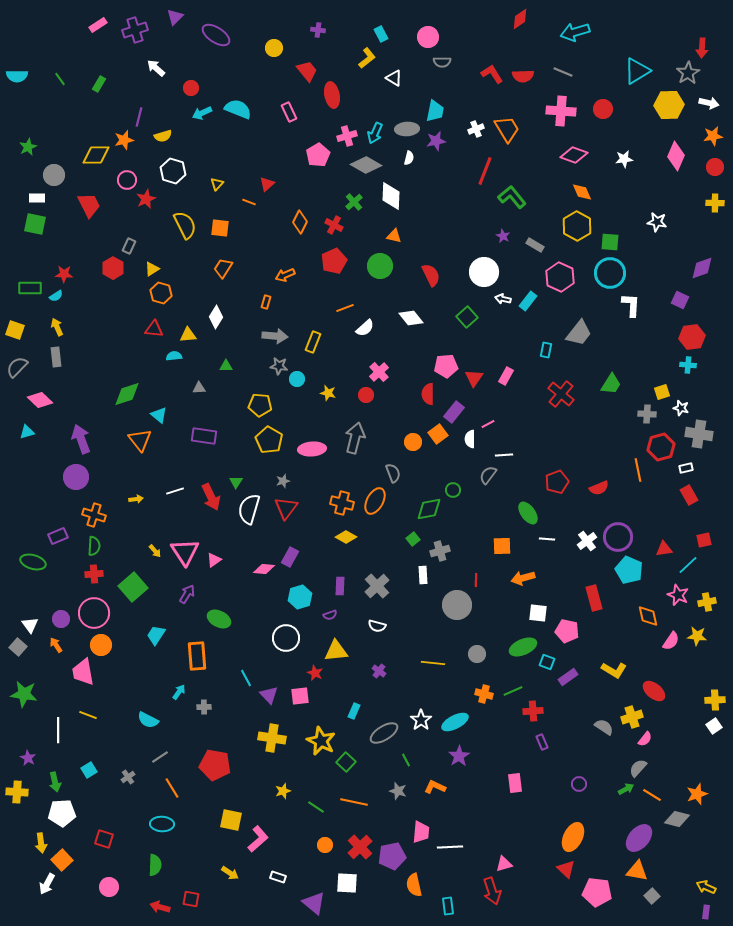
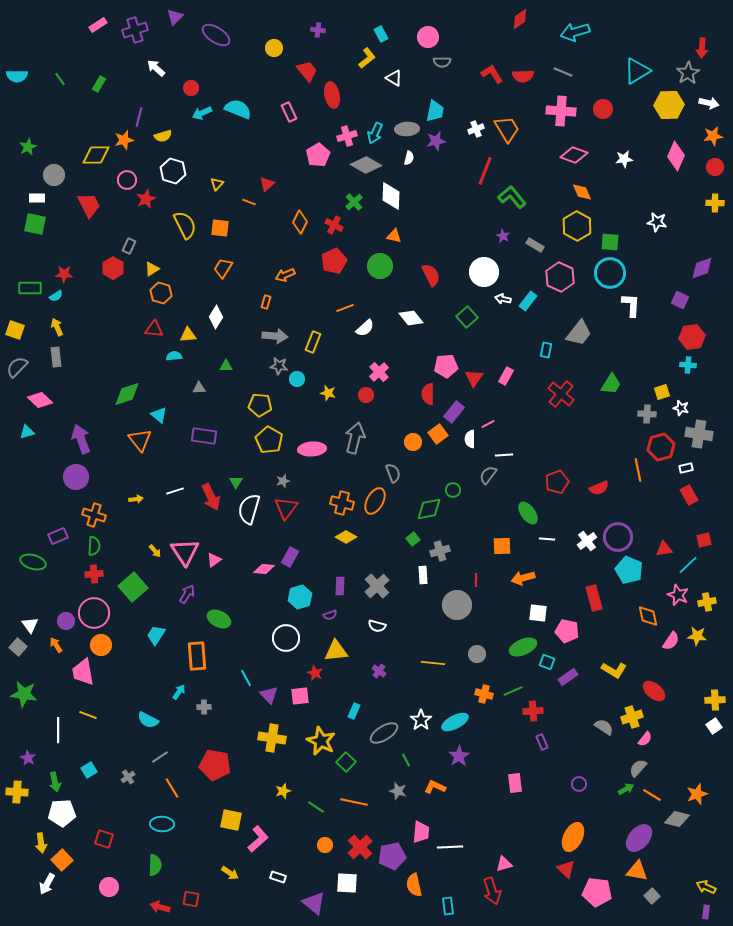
purple circle at (61, 619): moved 5 px right, 2 px down
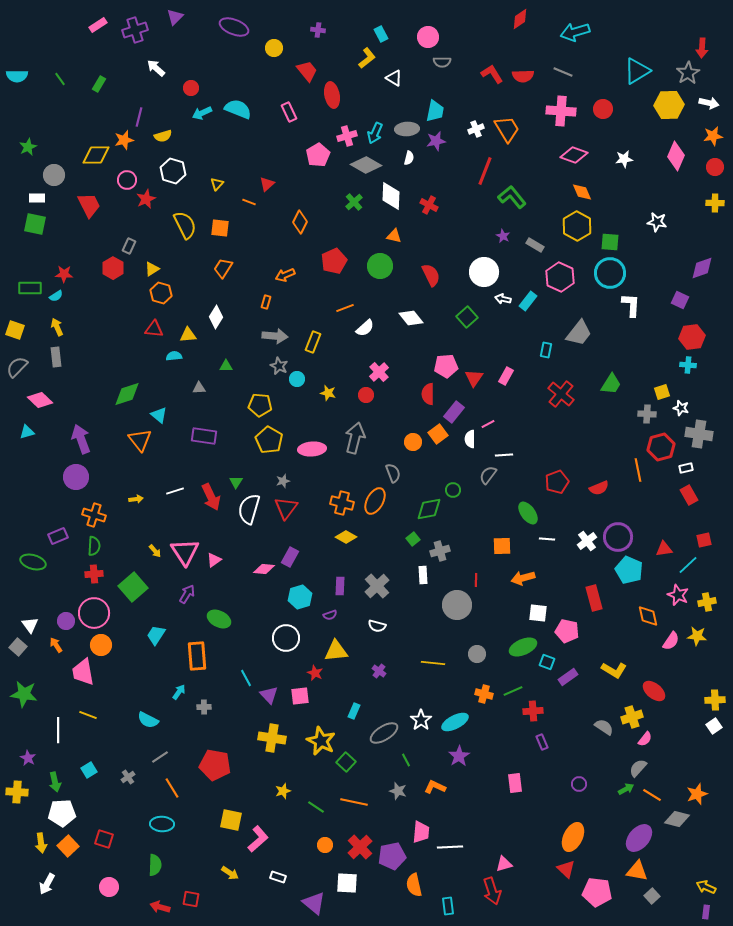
purple ellipse at (216, 35): moved 18 px right, 8 px up; rotated 12 degrees counterclockwise
red cross at (334, 225): moved 95 px right, 20 px up
gray star at (279, 366): rotated 18 degrees clockwise
orange square at (62, 860): moved 6 px right, 14 px up
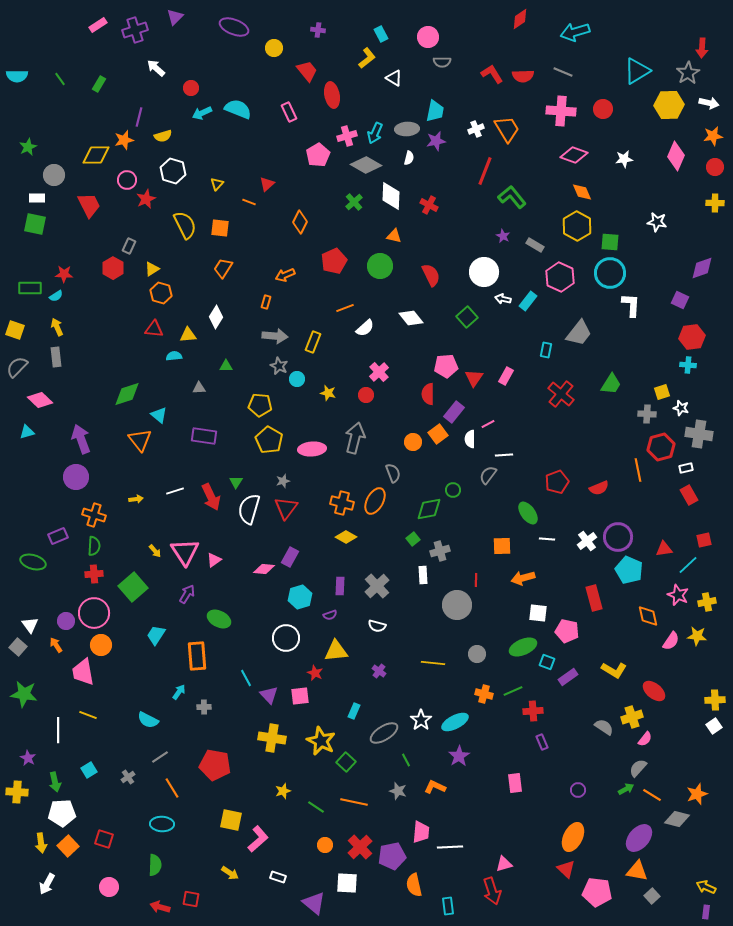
purple circle at (579, 784): moved 1 px left, 6 px down
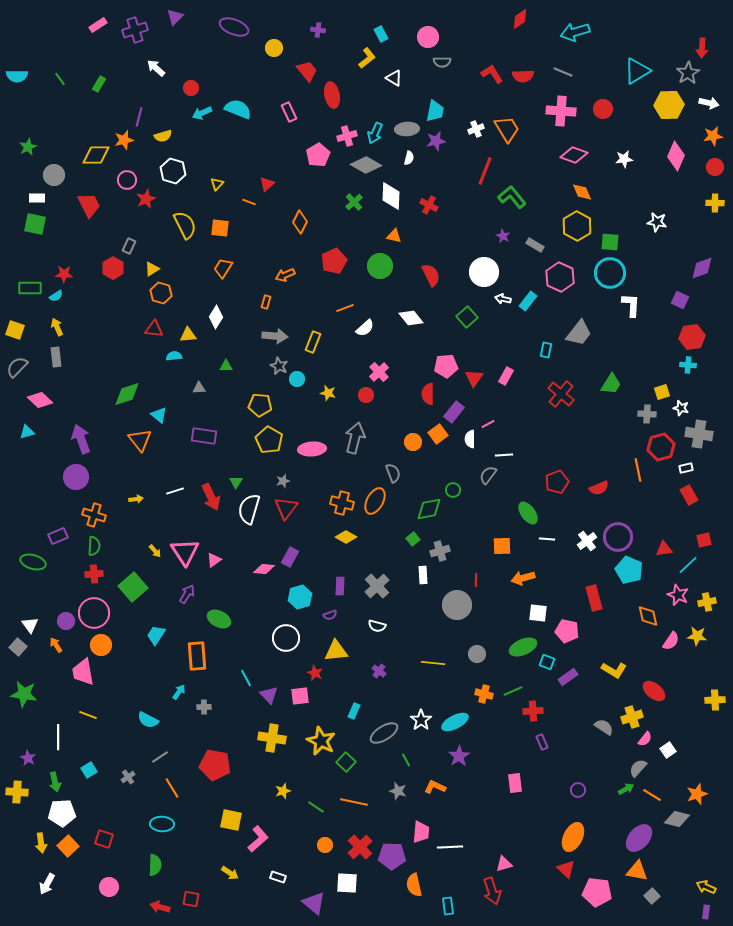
white square at (714, 726): moved 46 px left, 24 px down
white line at (58, 730): moved 7 px down
purple pentagon at (392, 856): rotated 12 degrees clockwise
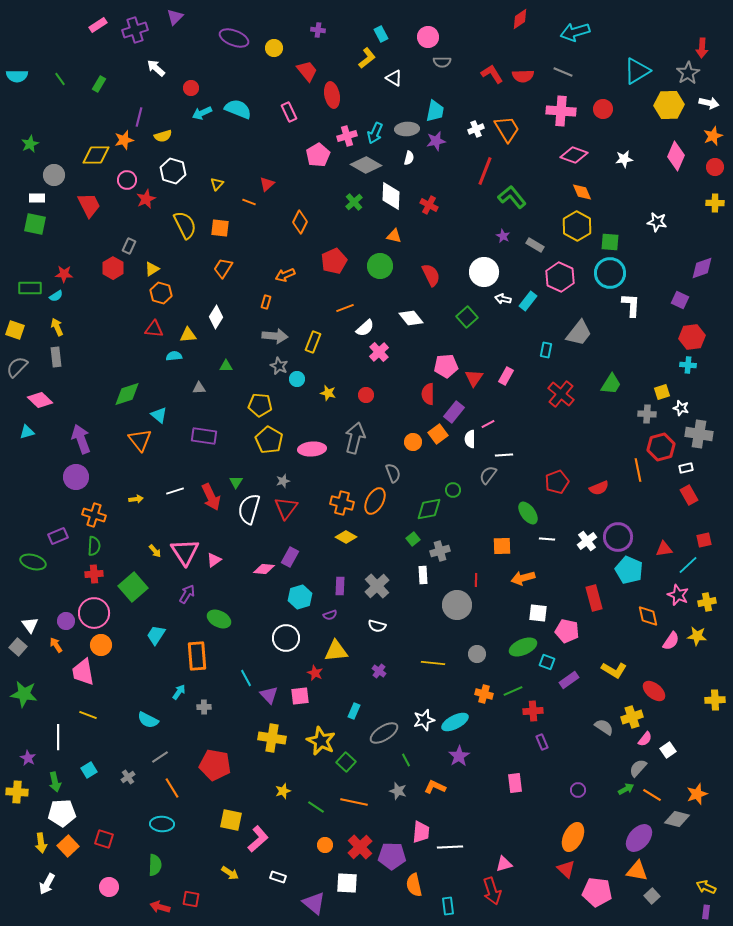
purple ellipse at (234, 27): moved 11 px down
orange star at (713, 136): rotated 12 degrees counterclockwise
green star at (28, 147): moved 2 px right, 3 px up
pink cross at (379, 372): moved 20 px up
purple rectangle at (568, 677): moved 1 px right, 3 px down
white star at (421, 720): moved 3 px right; rotated 20 degrees clockwise
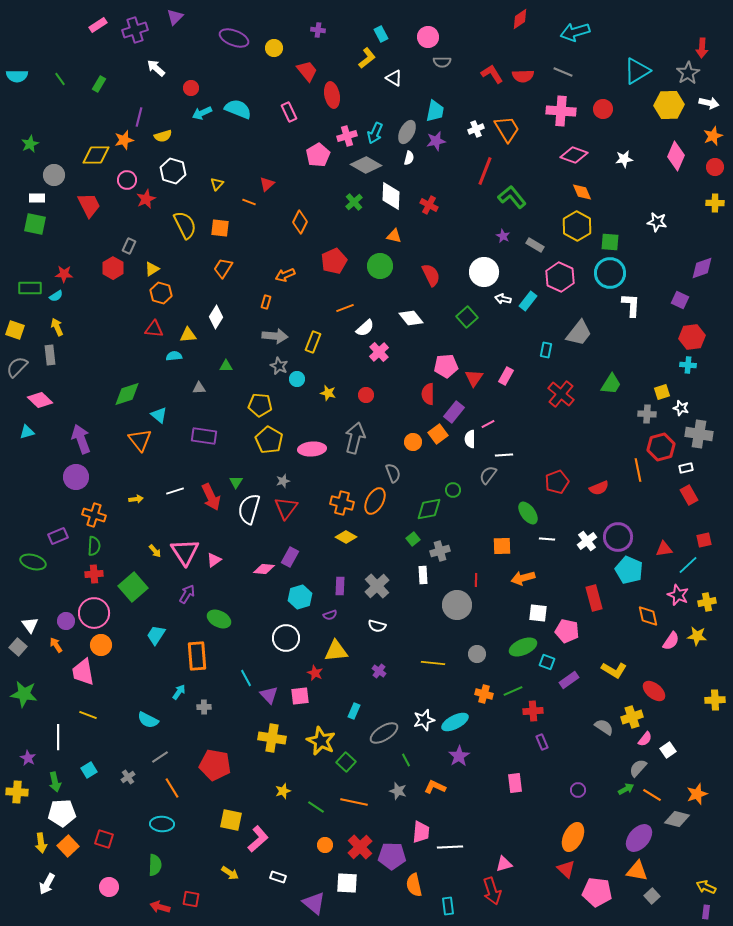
gray ellipse at (407, 129): moved 3 px down; rotated 60 degrees counterclockwise
gray rectangle at (56, 357): moved 6 px left, 2 px up
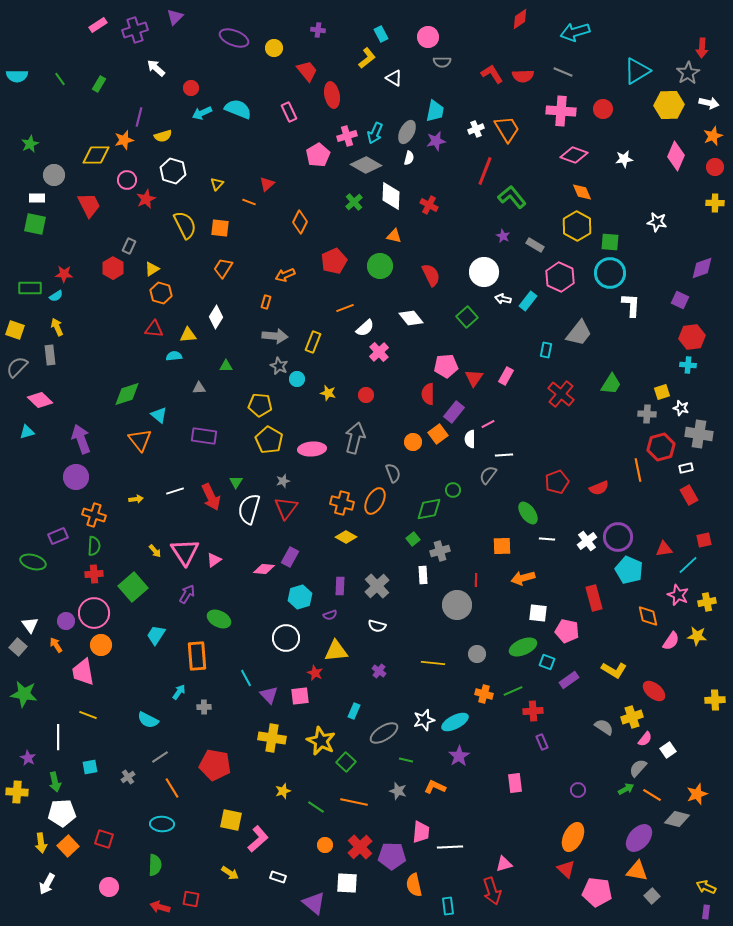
green line at (406, 760): rotated 48 degrees counterclockwise
cyan square at (89, 770): moved 1 px right, 3 px up; rotated 21 degrees clockwise
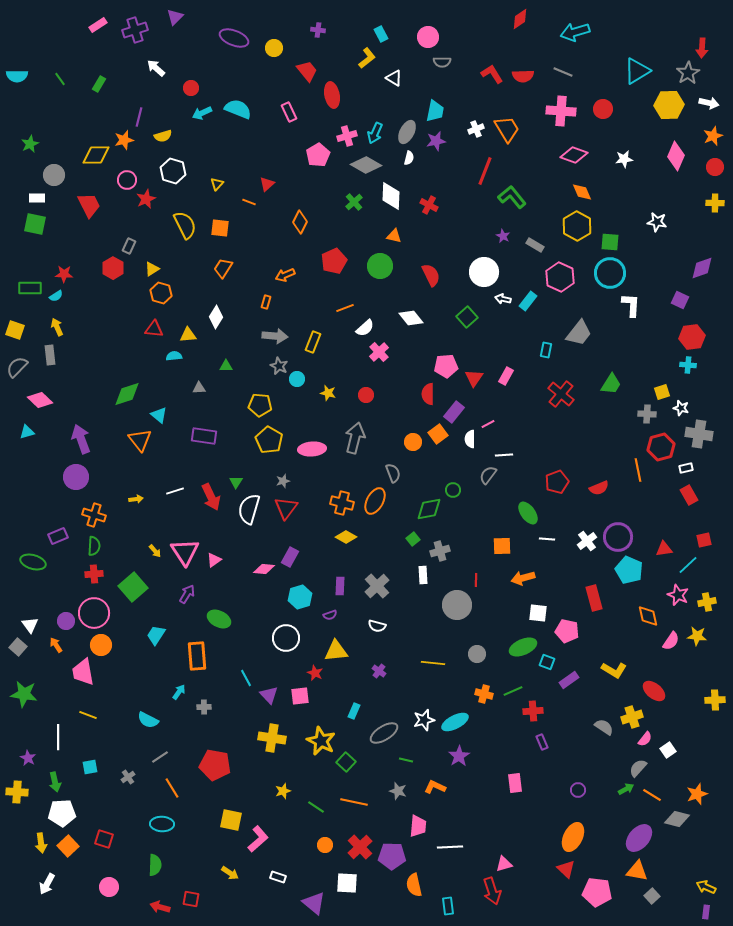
pink trapezoid at (421, 832): moved 3 px left, 6 px up
